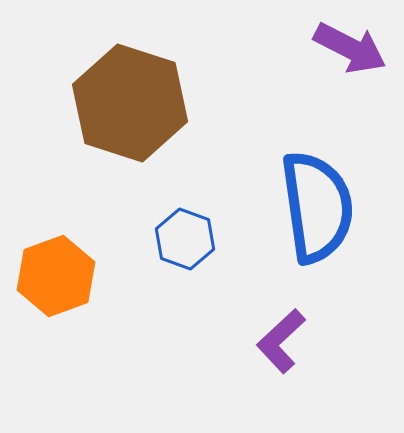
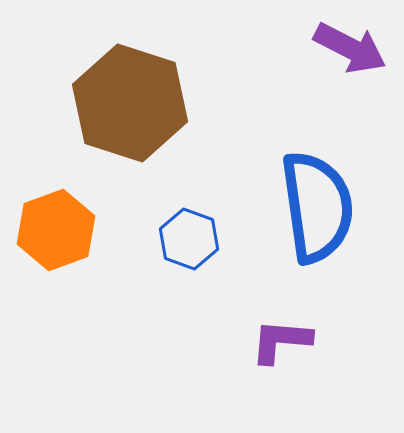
blue hexagon: moved 4 px right
orange hexagon: moved 46 px up
purple L-shape: rotated 48 degrees clockwise
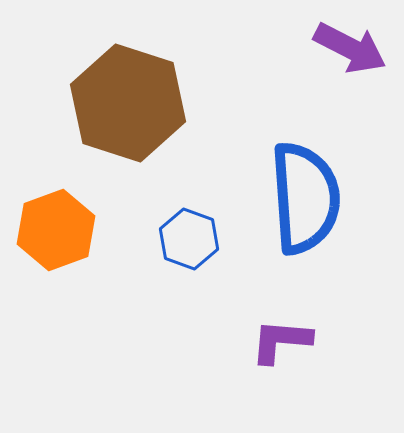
brown hexagon: moved 2 px left
blue semicircle: moved 12 px left, 9 px up; rotated 4 degrees clockwise
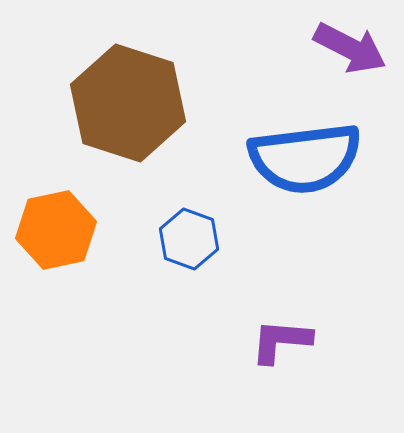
blue semicircle: moved 40 px up; rotated 87 degrees clockwise
orange hexagon: rotated 8 degrees clockwise
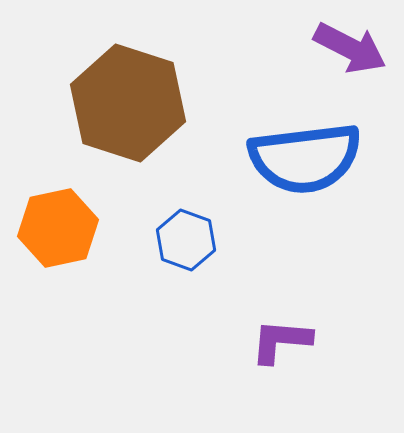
orange hexagon: moved 2 px right, 2 px up
blue hexagon: moved 3 px left, 1 px down
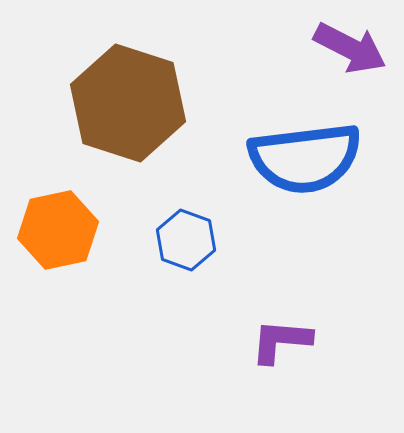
orange hexagon: moved 2 px down
